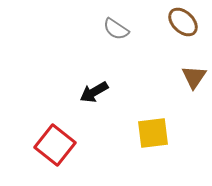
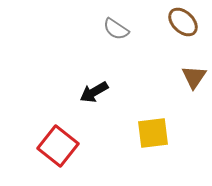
red square: moved 3 px right, 1 px down
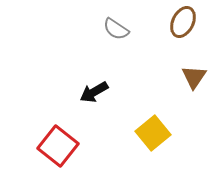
brown ellipse: rotated 72 degrees clockwise
yellow square: rotated 32 degrees counterclockwise
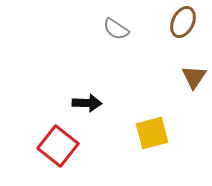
black arrow: moved 7 px left, 11 px down; rotated 148 degrees counterclockwise
yellow square: moved 1 px left; rotated 24 degrees clockwise
